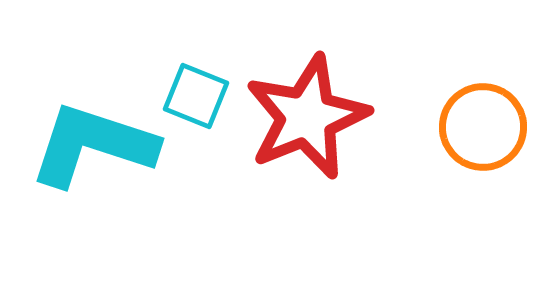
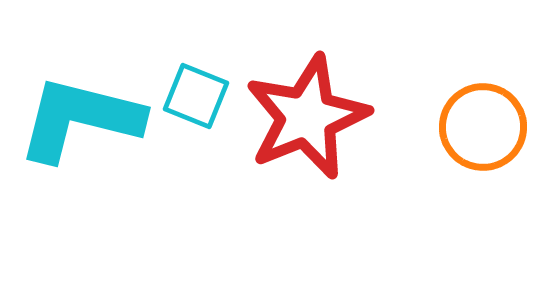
cyan L-shape: moved 13 px left, 26 px up; rotated 4 degrees counterclockwise
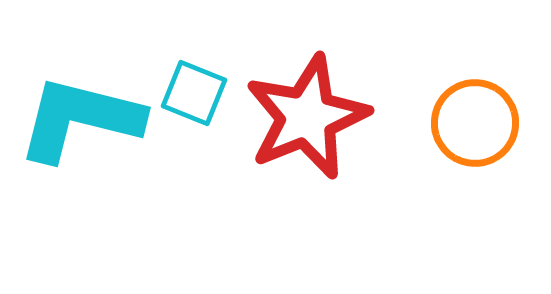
cyan square: moved 2 px left, 3 px up
orange circle: moved 8 px left, 4 px up
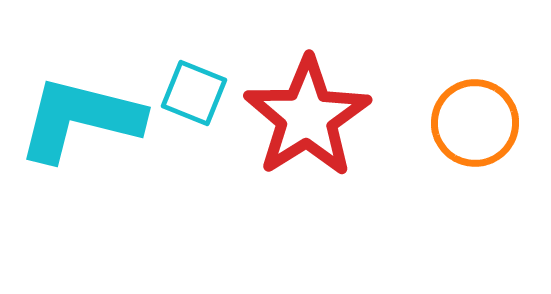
red star: rotated 10 degrees counterclockwise
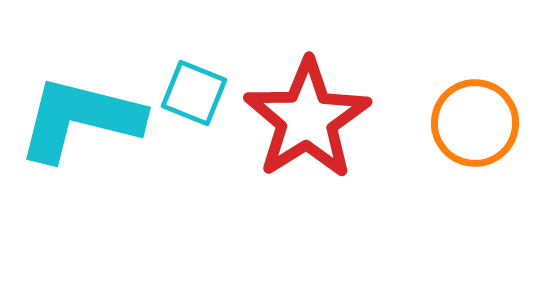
red star: moved 2 px down
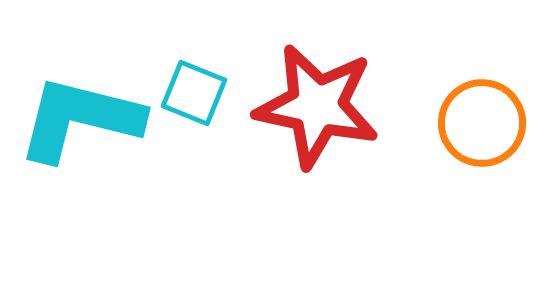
red star: moved 10 px right, 13 px up; rotated 28 degrees counterclockwise
orange circle: moved 7 px right
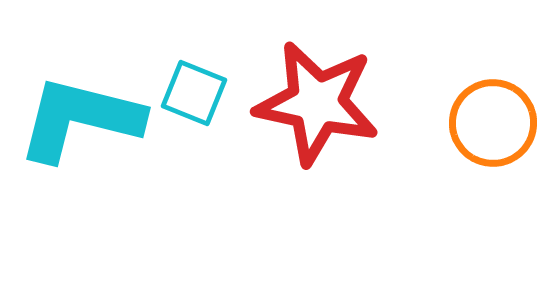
red star: moved 3 px up
orange circle: moved 11 px right
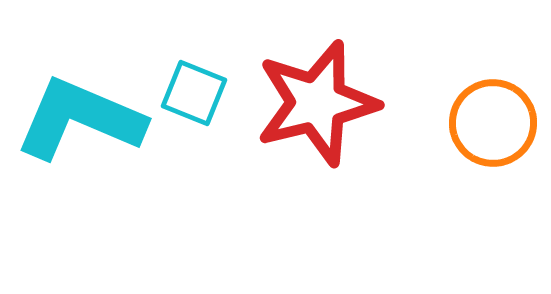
red star: rotated 26 degrees counterclockwise
cyan L-shape: rotated 9 degrees clockwise
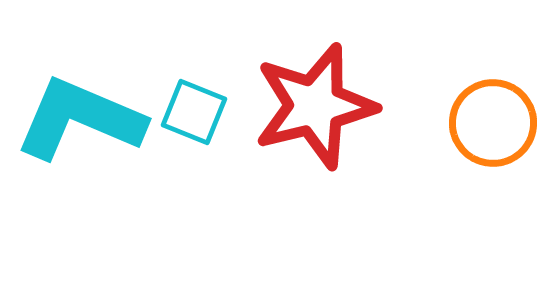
cyan square: moved 19 px down
red star: moved 2 px left, 3 px down
